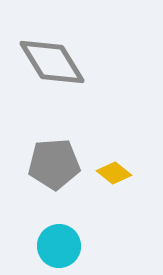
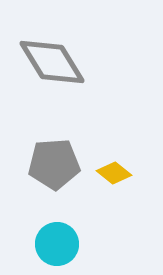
cyan circle: moved 2 px left, 2 px up
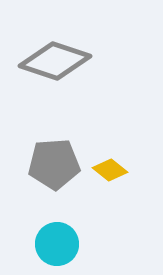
gray diamond: moved 3 px right, 1 px up; rotated 40 degrees counterclockwise
yellow diamond: moved 4 px left, 3 px up
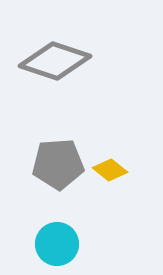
gray pentagon: moved 4 px right
